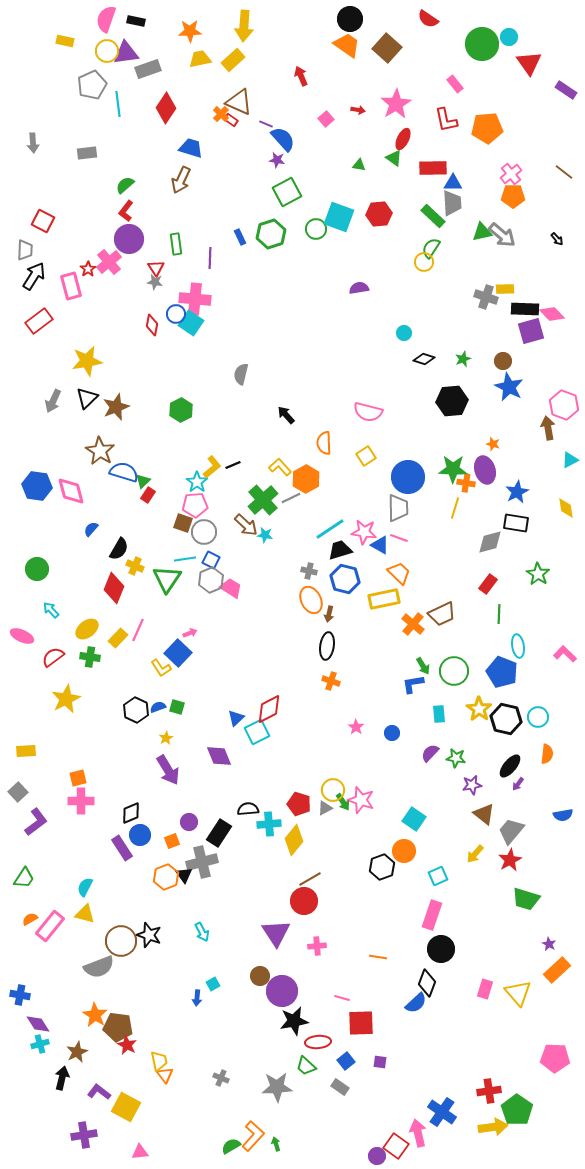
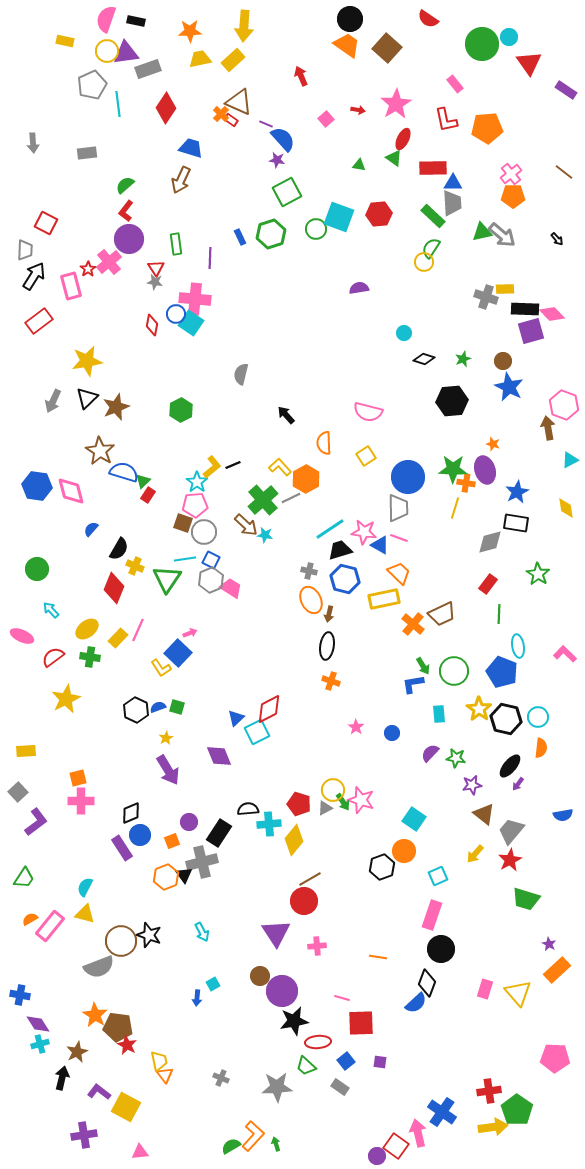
red square at (43, 221): moved 3 px right, 2 px down
orange semicircle at (547, 754): moved 6 px left, 6 px up
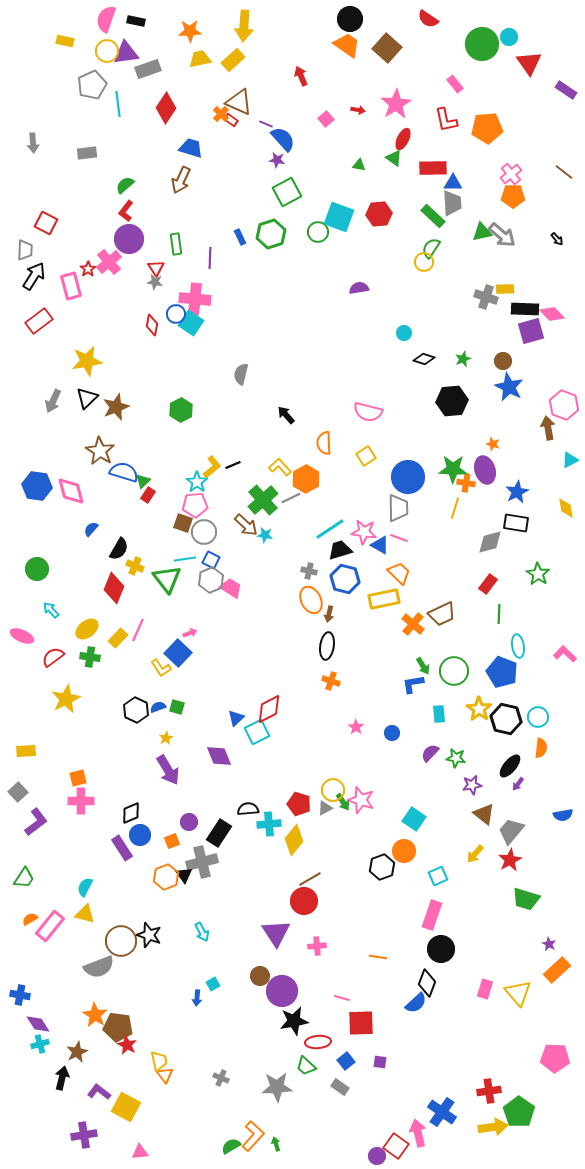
green circle at (316, 229): moved 2 px right, 3 px down
green triangle at (167, 579): rotated 12 degrees counterclockwise
green pentagon at (517, 1110): moved 2 px right, 2 px down
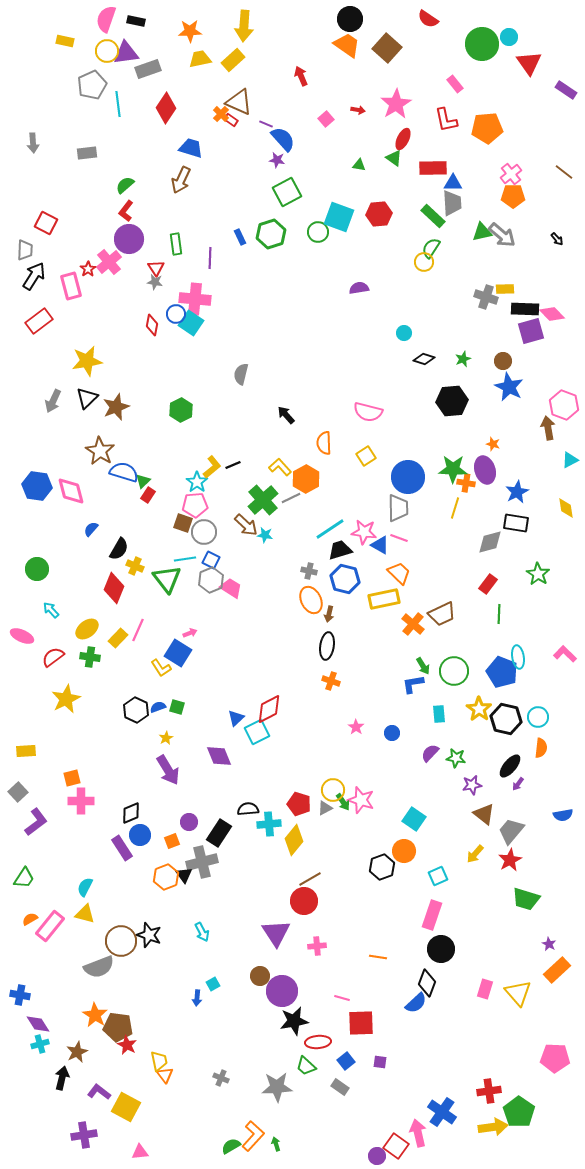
cyan ellipse at (518, 646): moved 11 px down
blue square at (178, 653): rotated 12 degrees counterclockwise
orange square at (78, 778): moved 6 px left
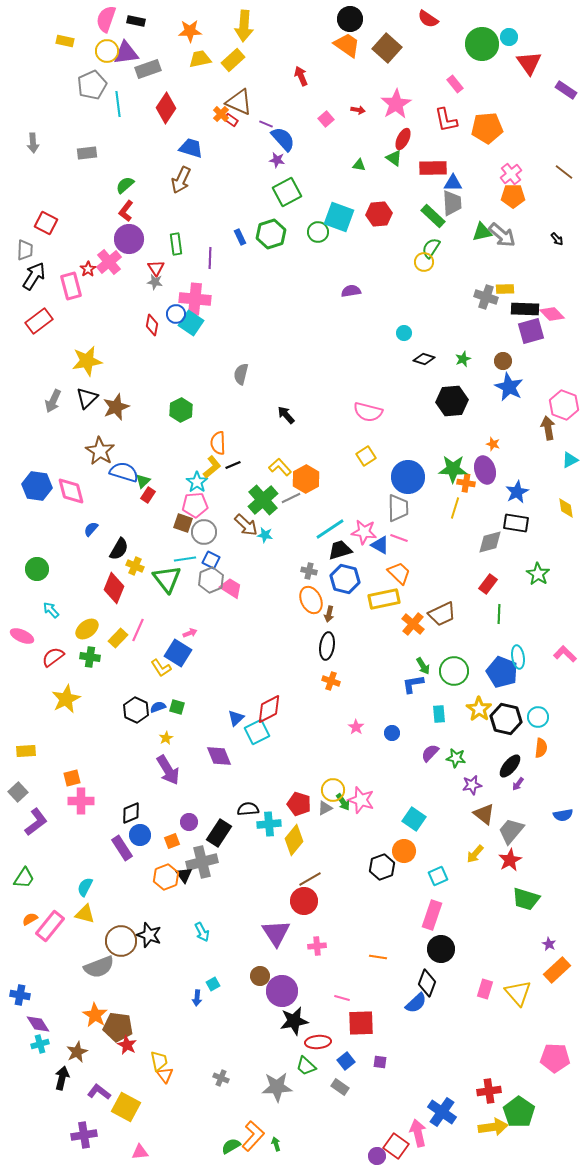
purple semicircle at (359, 288): moved 8 px left, 3 px down
orange semicircle at (324, 443): moved 106 px left
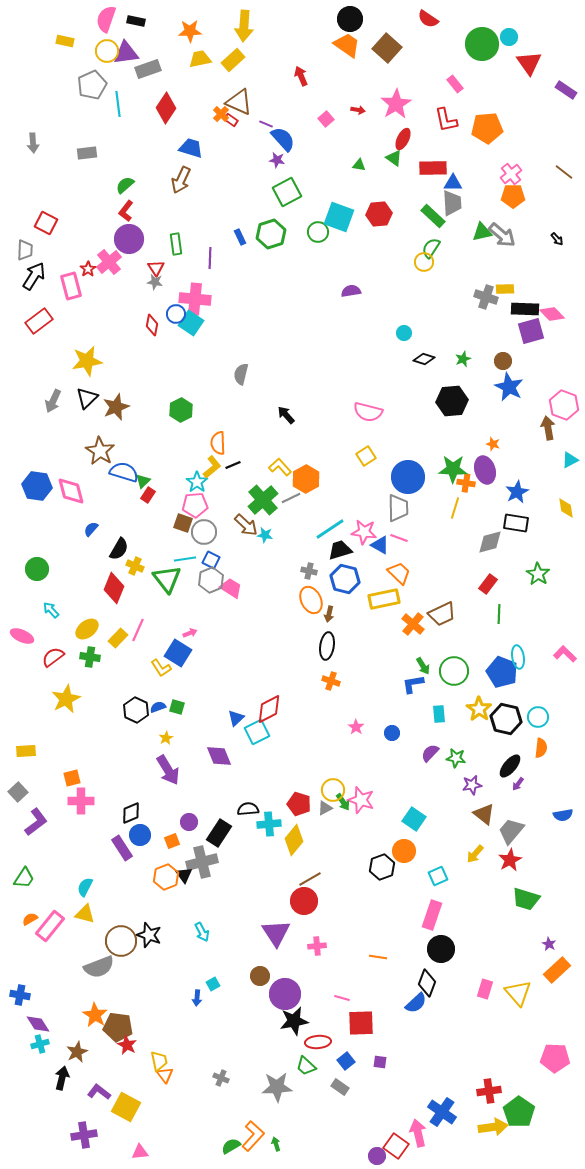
purple circle at (282, 991): moved 3 px right, 3 px down
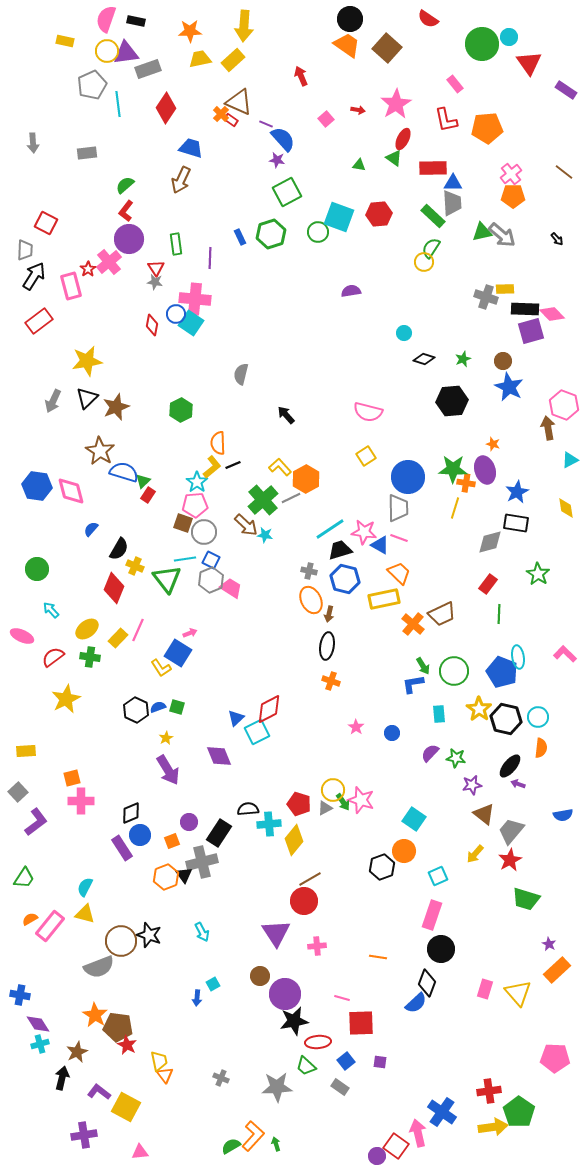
purple arrow at (518, 784): rotated 72 degrees clockwise
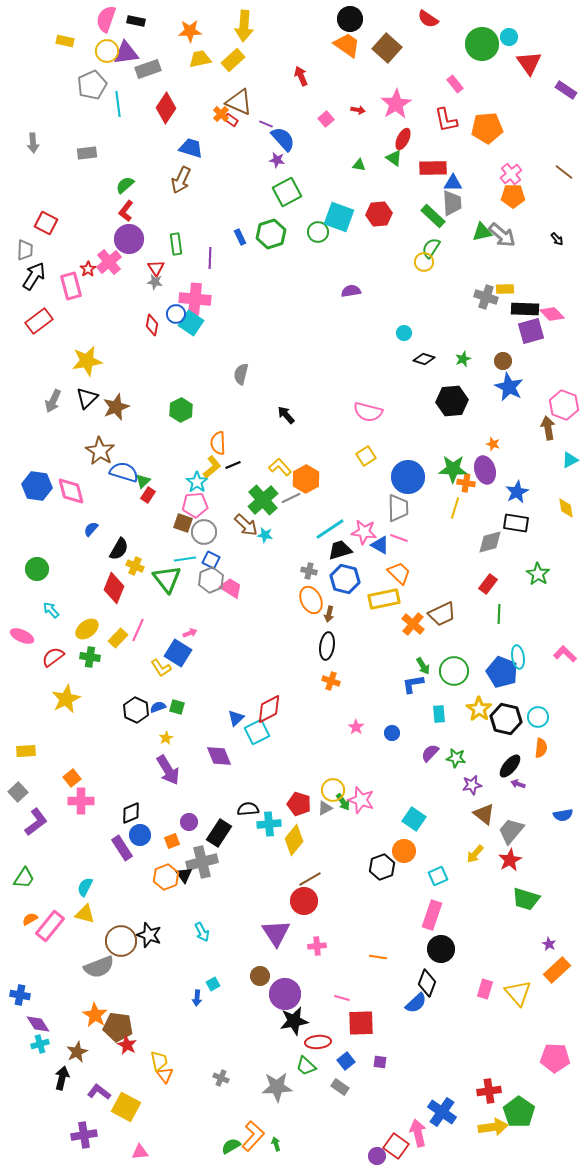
orange square at (72, 778): rotated 24 degrees counterclockwise
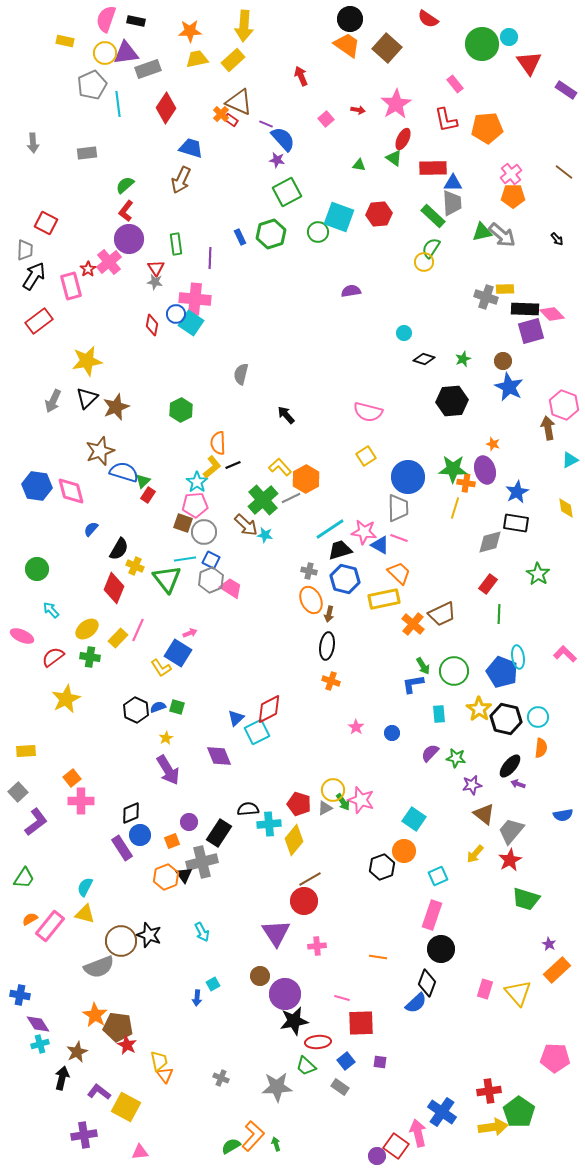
yellow circle at (107, 51): moved 2 px left, 2 px down
yellow trapezoid at (200, 59): moved 3 px left
brown star at (100, 451): rotated 20 degrees clockwise
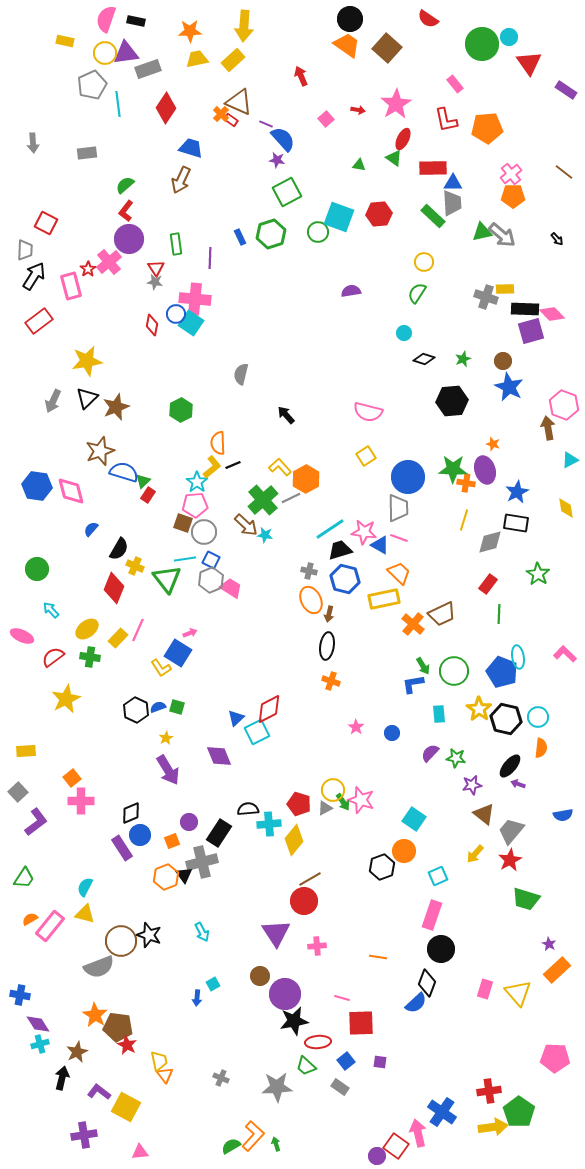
green semicircle at (431, 248): moved 14 px left, 45 px down
yellow line at (455, 508): moved 9 px right, 12 px down
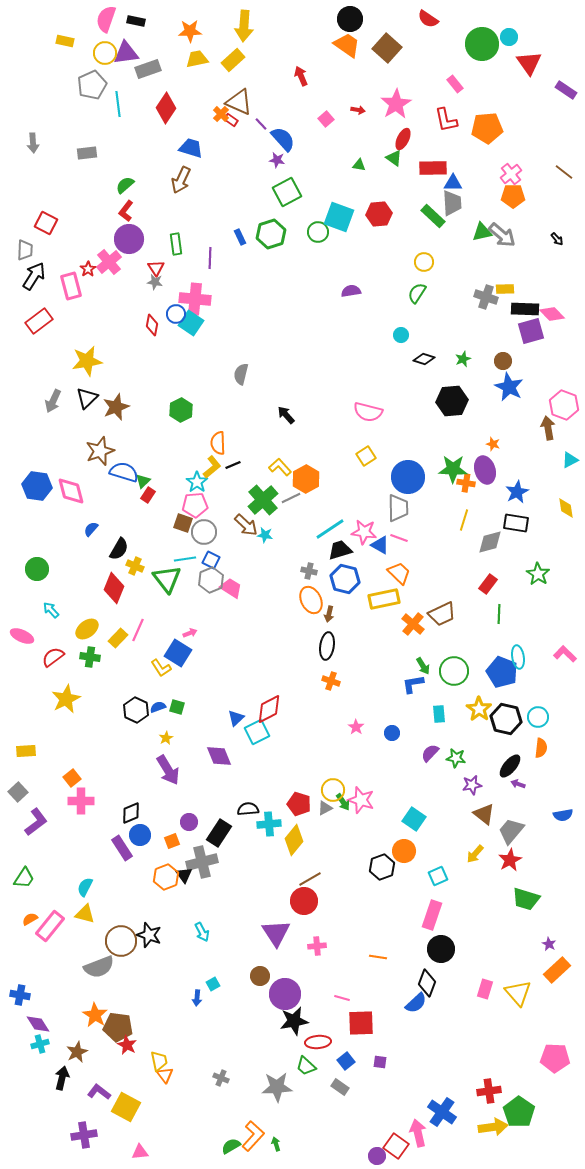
purple line at (266, 124): moved 5 px left; rotated 24 degrees clockwise
cyan circle at (404, 333): moved 3 px left, 2 px down
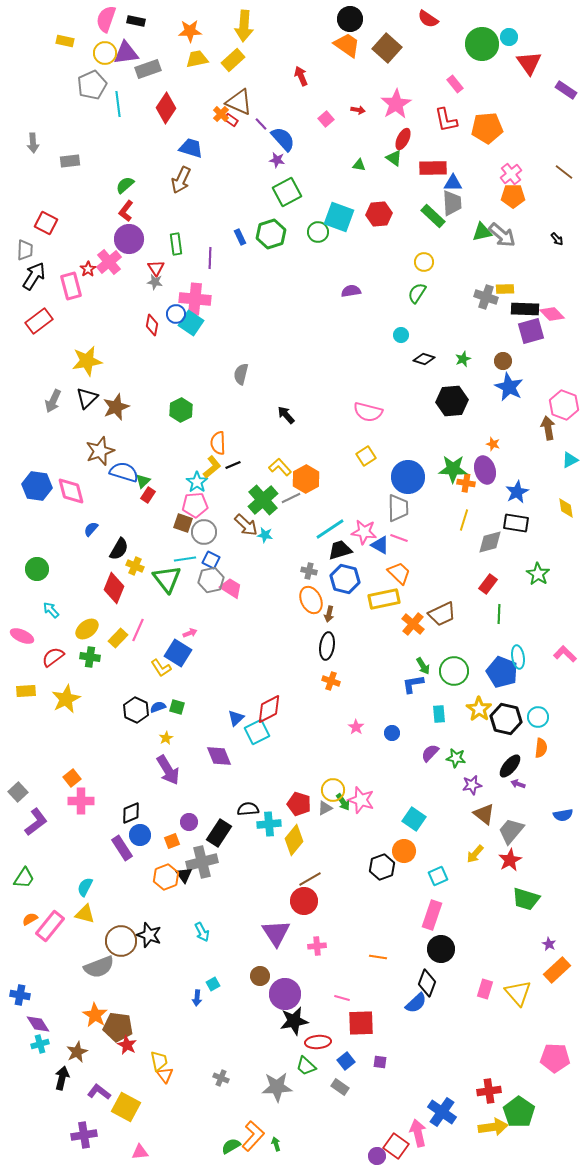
gray rectangle at (87, 153): moved 17 px left, 8 px down
gray hexagon at (211, 580): rotated 10 degrees clockwise
yellow rectangle at (26, 751): moved 60 px up
